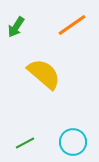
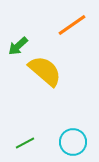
green arrow: moved 2 px right, 19 px down; rotated 15 degrees clockwise
yellow semicircle: moved 1 px right, 3 px up
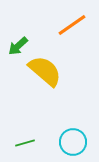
green line: rotated 12 degrees clockwise
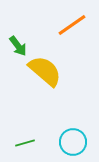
green arrow: rotated 85 degrees counterclockwise
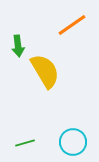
green arrow: rotated 30 degrees clockwise
yellow semicircle: rotated 18 degrees clockwise
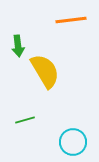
orange line: moved 1 px left, 5 px up; rotated 28 degrees clockwise
green line: moved 23 px up
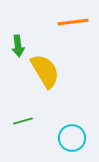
orange line: moved 2 px right, 2 px down
green line: moved 2 px left, 1 px down
cyan circle: moved 1 px left, 4 px up
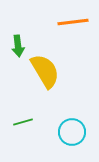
green line: moved 1 px down
cyan circle: moved 6 px up
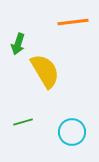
green arrow: moved 2 px up; rotated 25 degrees clockwise
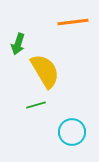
green line: moved 13 px right, 17 px up
